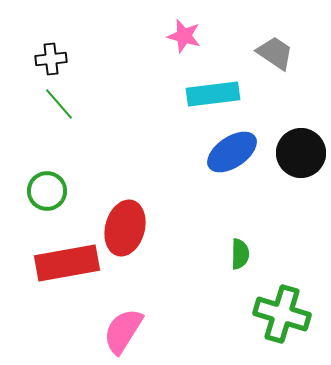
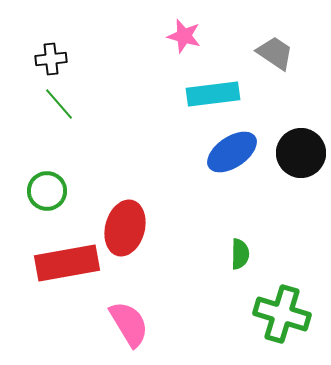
pink semicircle: moved 6 px right, 7 px up; rotated 117 degrees clockwise
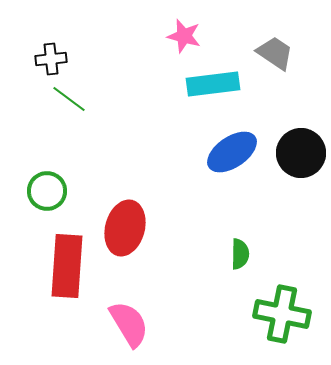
cyan rectangle: moved 10 px up
green line: moved 10 px right, 5 px up; rotated 12 degrees counterclockwise
red rectangle: moved 3 px down; rotated 76 degrees counterclockwise
green cross: rotated 6 degrees counterclockwise
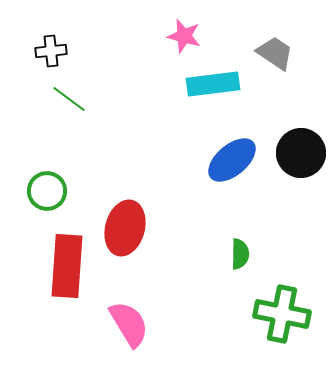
black cross: moved 8 px up
blue ellipse: moved 8 px down; rotated 6 degrees counterclockwise
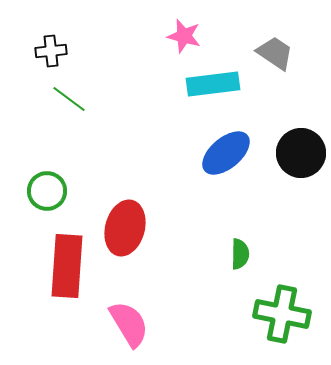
blue ellipse: moved 6 px left, 7 px up
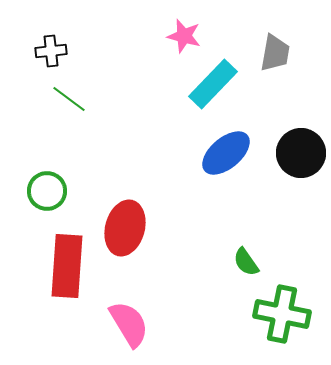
gray trapezoid: rotated 66 degrees clockwise
cyan rectangle: rotated 39 degrees counterclockwise
green semicircle: moved 6 px right, 8 px down; rotated 144 degrees clockwise
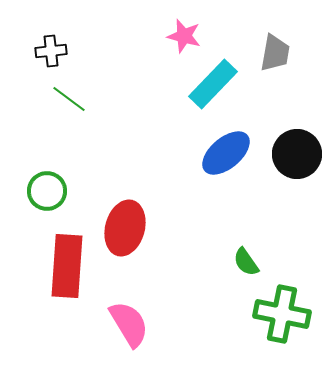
black circle: moved 4 px left, 1 px down
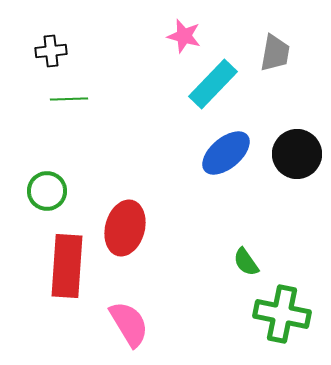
green line: rotated 39 degrees counterclockwise
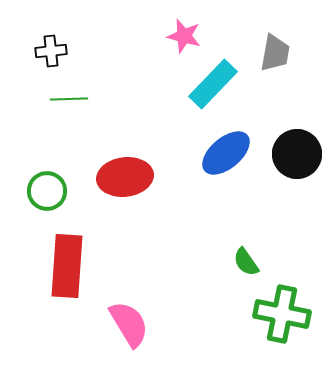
red ellipse: moved 51 px up; rotated 68 degrees clockwise
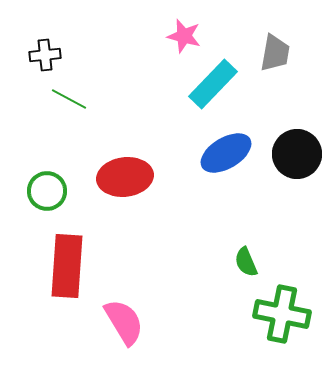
black cross: moved 6 px left, 4 px down
green line: rotated 30 degrees clockwise
blue ellipse: rotated 9 degrees clockwise
green semicircle: rotated 12 degrees clockwise
pink semicircle: moved 5 px left, 2 px up
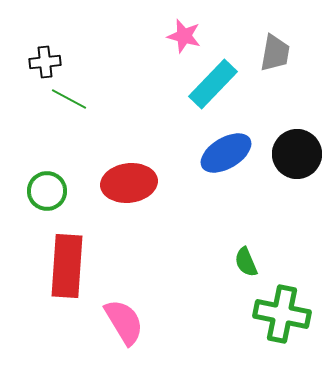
black cross: moved 7 px down
red ellipse: moved 4 px right, 6 px down
